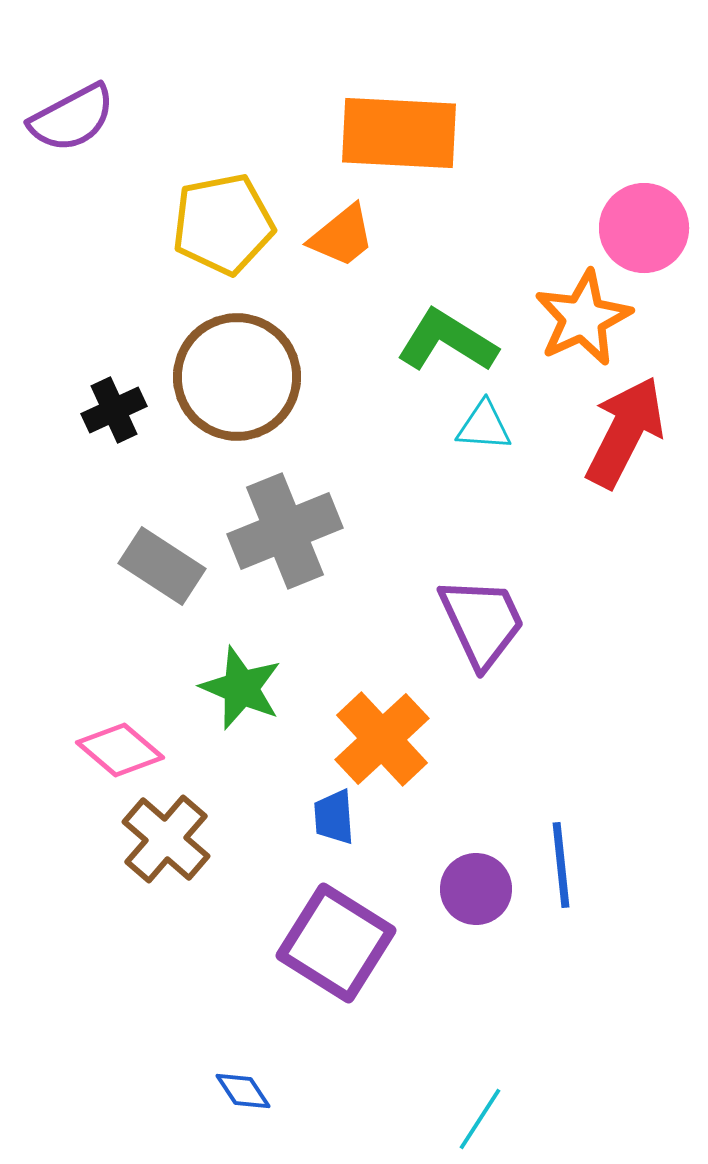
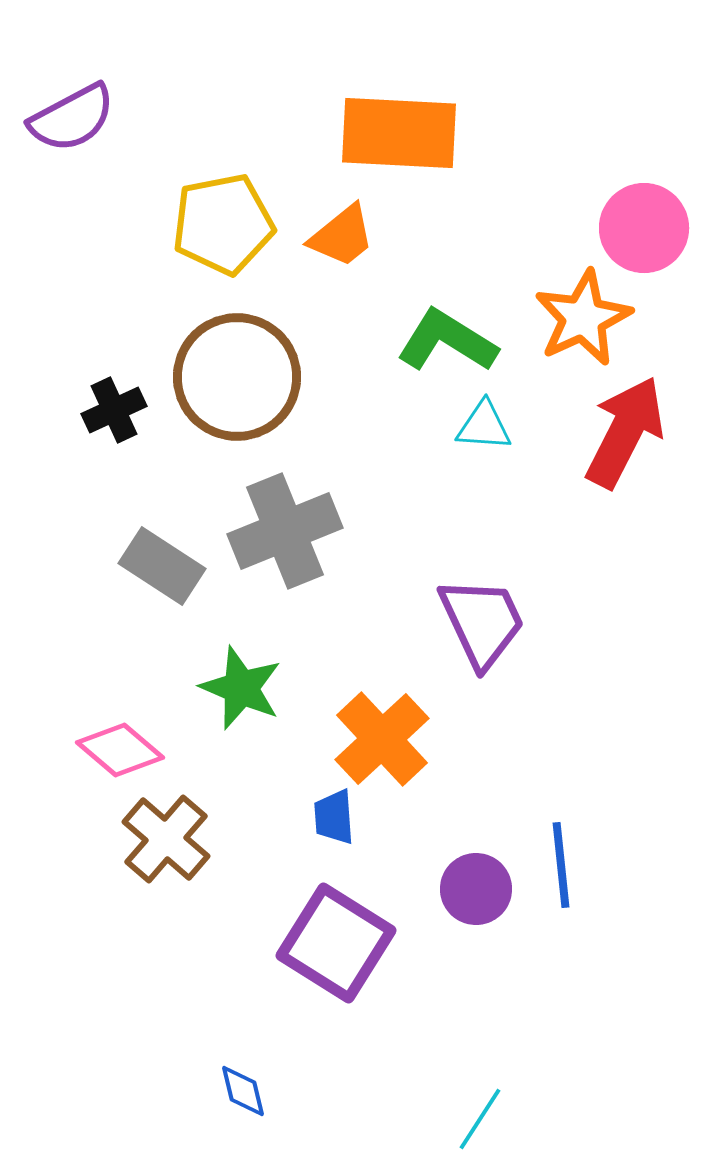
blue diamond: rotated 20 degrees clockwise
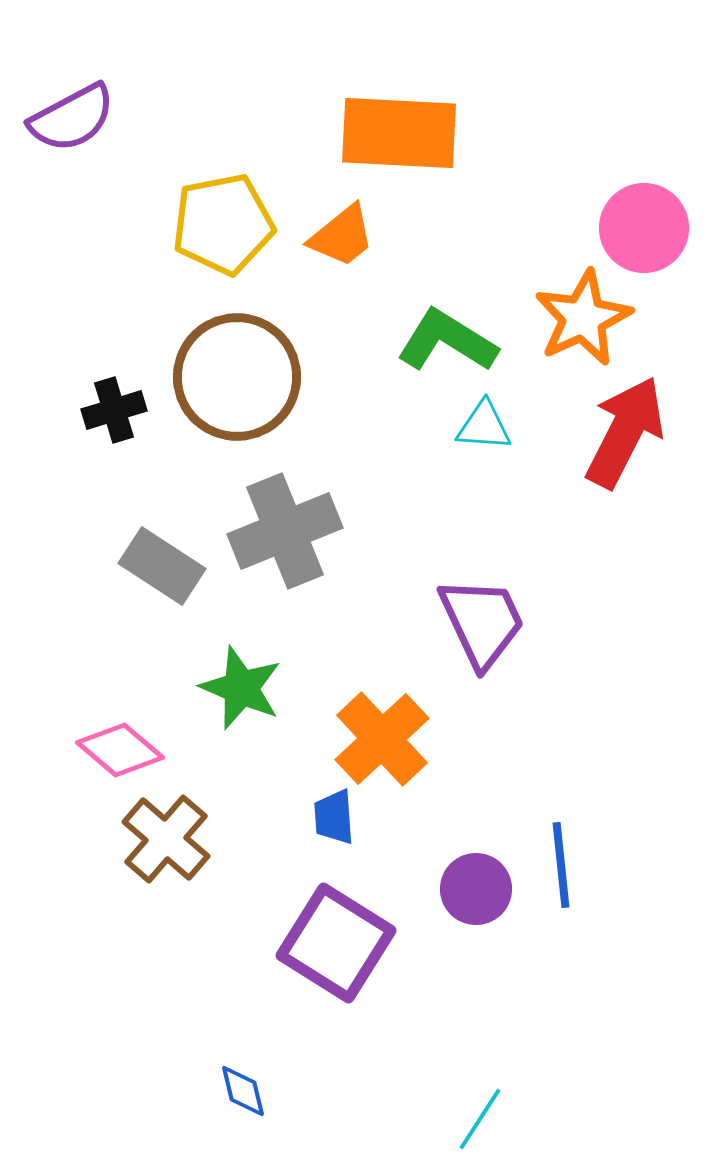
black cross: rotated 8 degrees clockwise
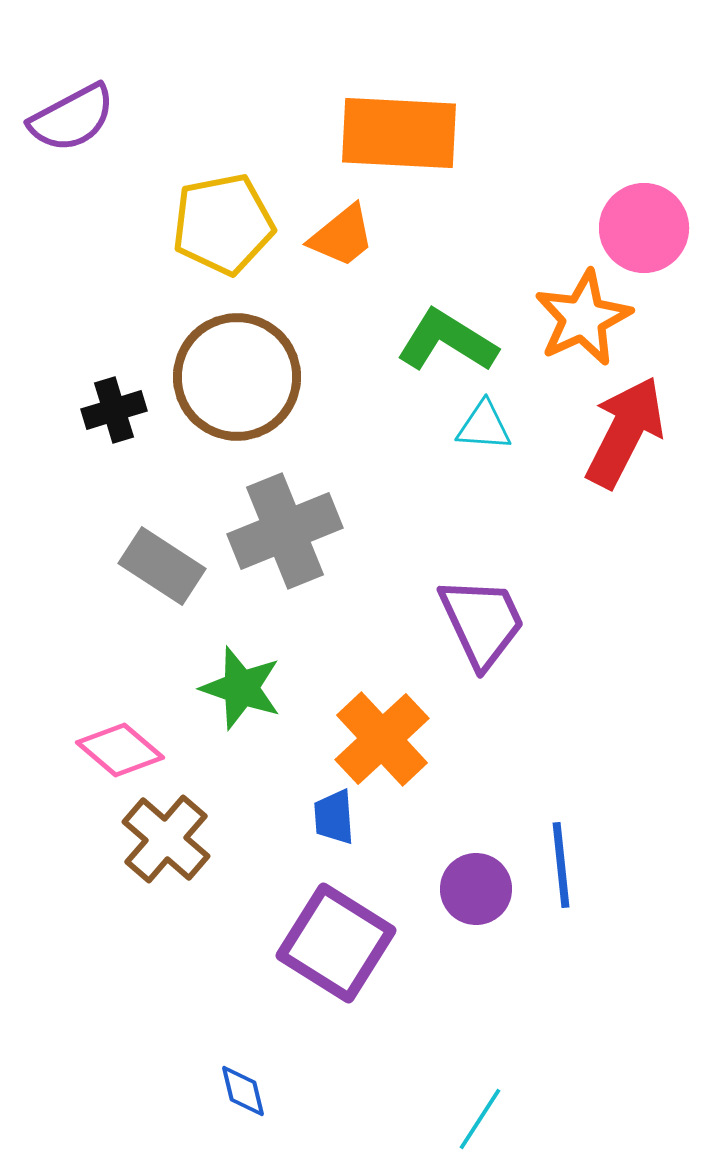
green star: rotated 4 degrees counterclockwise
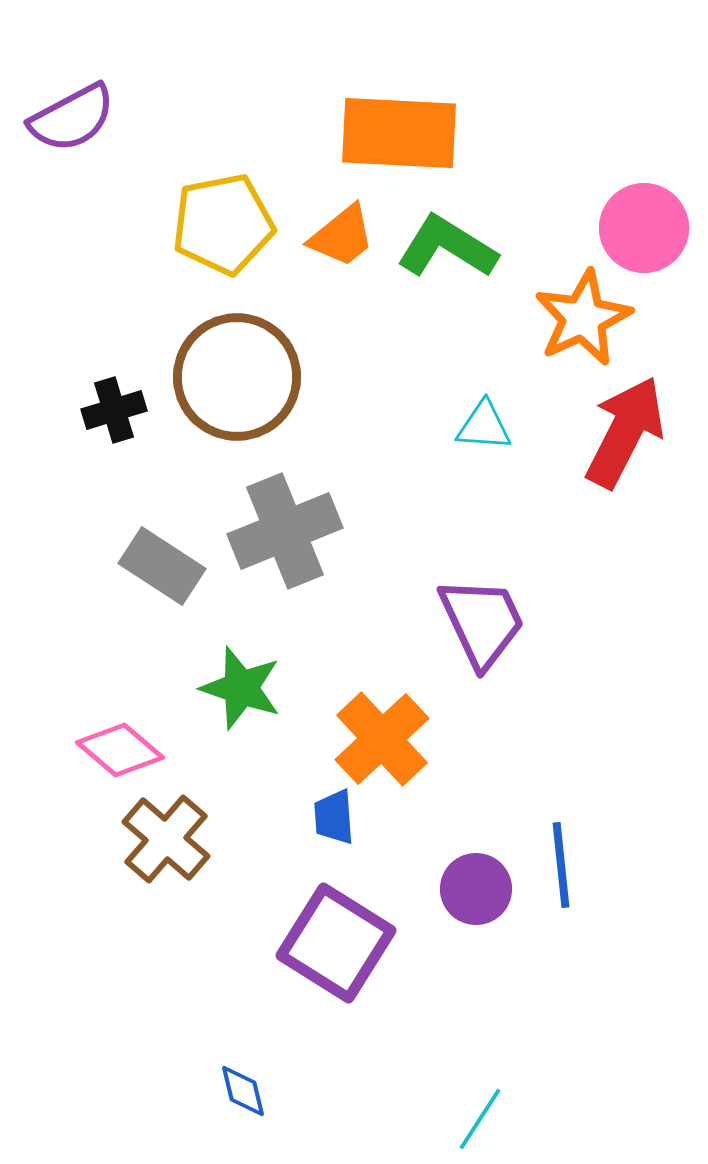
green L-shape: moved 94 px up
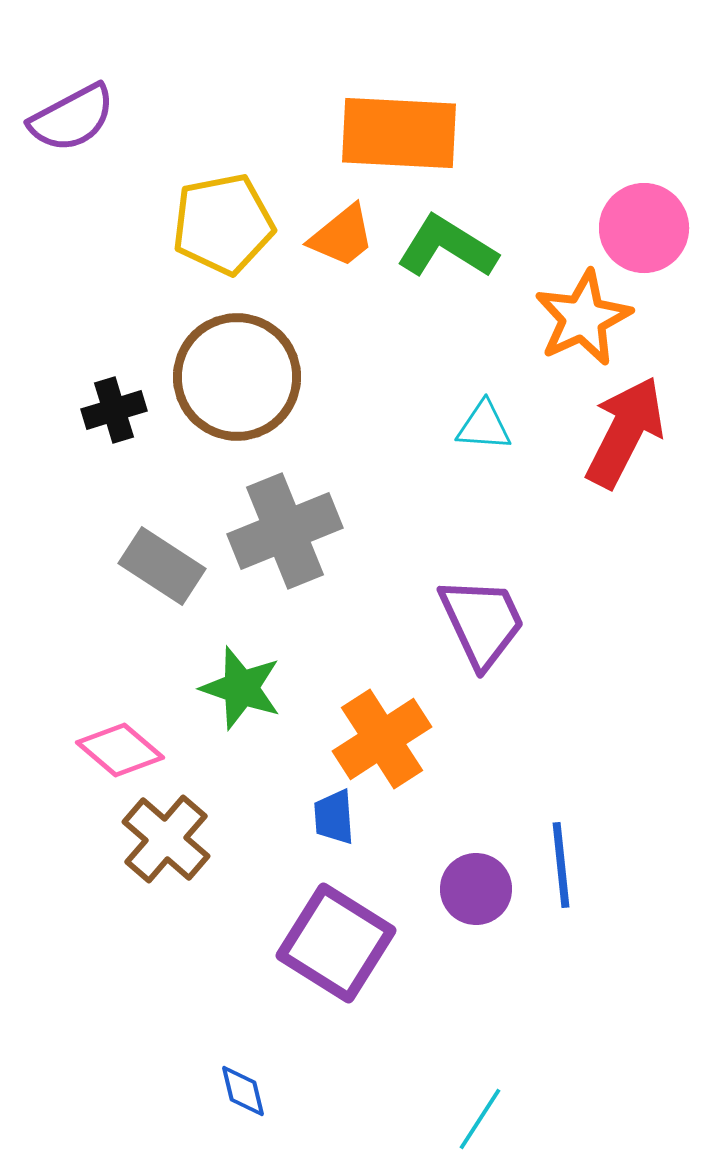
orange cross: rotated 10 degrees clockwise
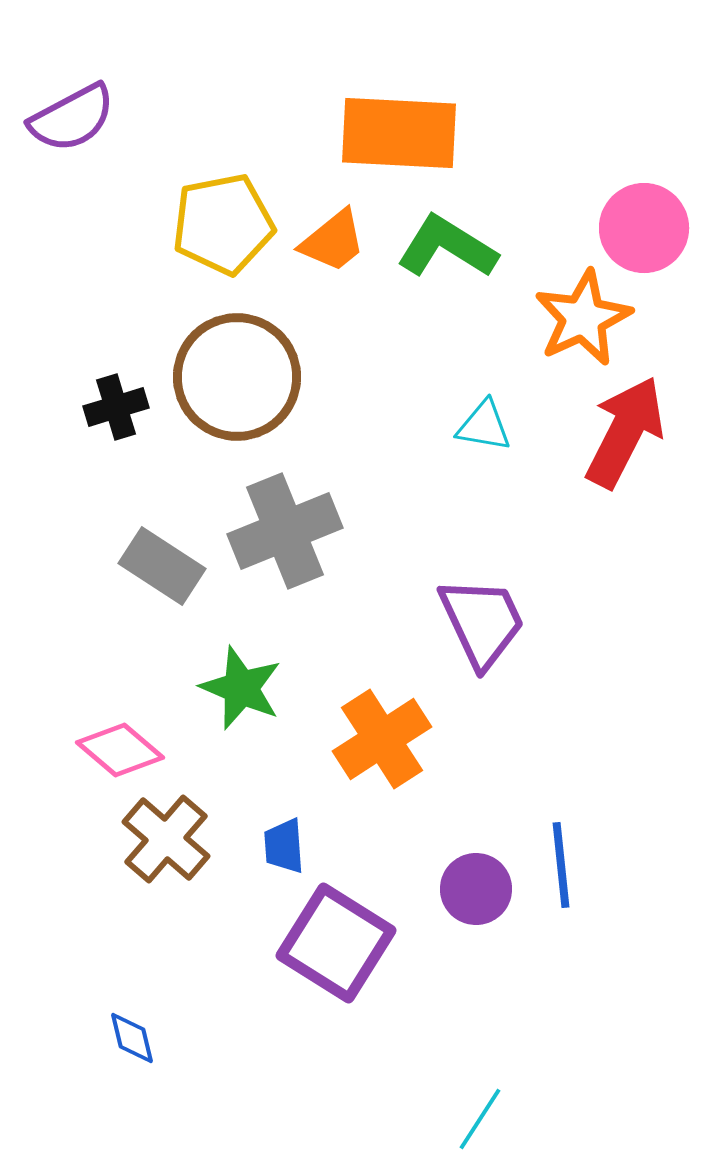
orange trapezoid: moved 9 px left, 5 px down
black cross: moved 2 px right, 3 px up
cyan triangle: rotated 6 degrees clockwise
green star: rotated 4 degrees clockwise
blue trapezoid: moved 50 px left, 29 px down
blue diamond: moved 111 px left, 53 px up
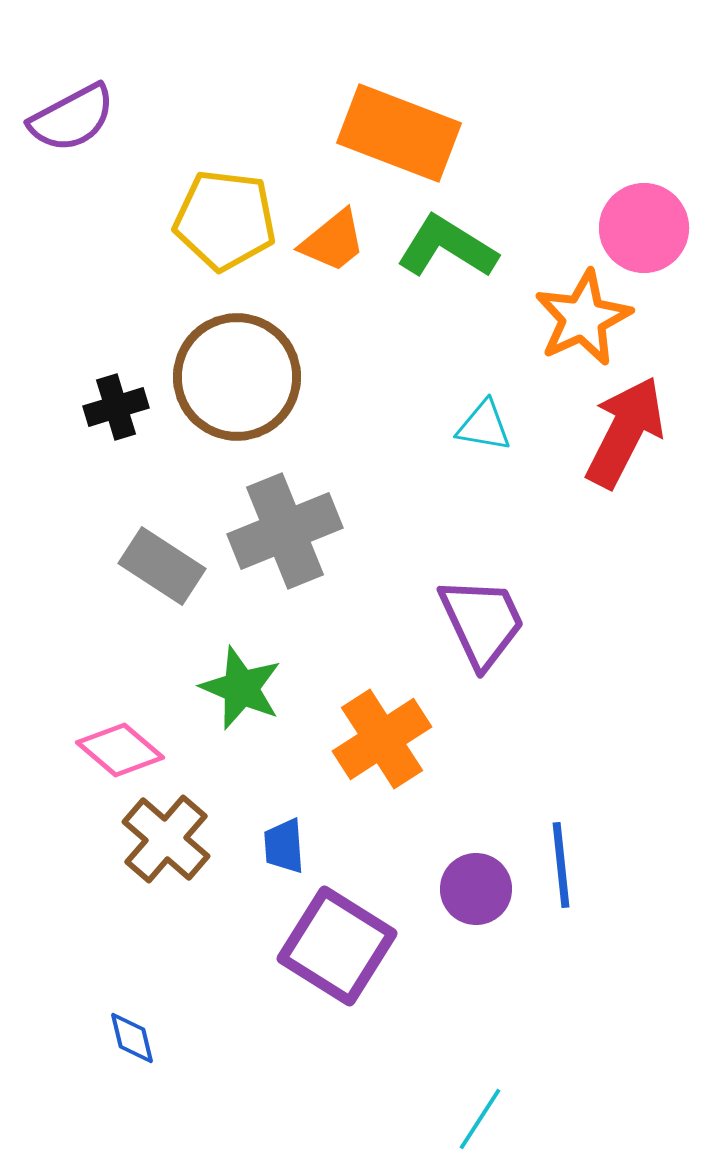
orange rectangle: rotated 18 degrees clockwise
yellow pentagon: moved 2 px right, 4 px up; rotated 18 degrees clockwise
purple square: moved 1 px right, 3 px down
